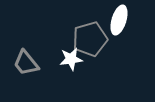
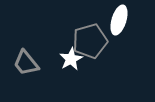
gray pentagon: moved 2 px down
white star: rotated 20 degrees counterclockwise
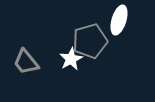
gray trapezoid: moved 1 px up
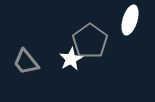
white ellipse: moved 11 px right
gray pentagon: rotated 20 degrees counterclockwise
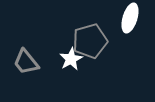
white ellipse: moved 2 px up
gray pentagon: rotated 20 degrees clockwise
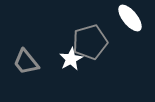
white ellipse: rotated 56 degrees counterclockwise
gray pentagon: moved 1 px down
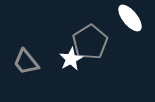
gray pentagon: rotated 16 degrees counterclockwise
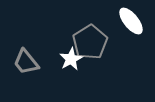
white ellipse: moved 1 px right, 3 px down
